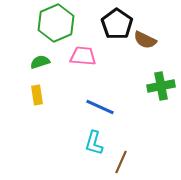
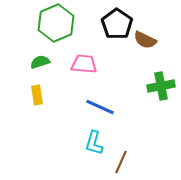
pink trapezoid: moved 1 px right, 8 px down
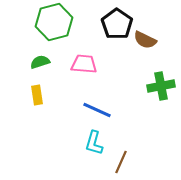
green hexagon: moved 2 px left, 1 px up; rotated 9 degrees clockwise
blue line: moved 3 px left, 3 px down
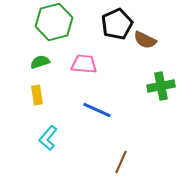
black pentagon: rotated 12 degrees clockwise
cyan L-shape: moved 46 px left, 5 px up; rotated 25 degrees clockwise
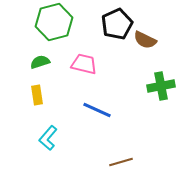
pink trapezoid: rotated 8 degrees clockwise
brown line: rotated 50 degrees clockwise
